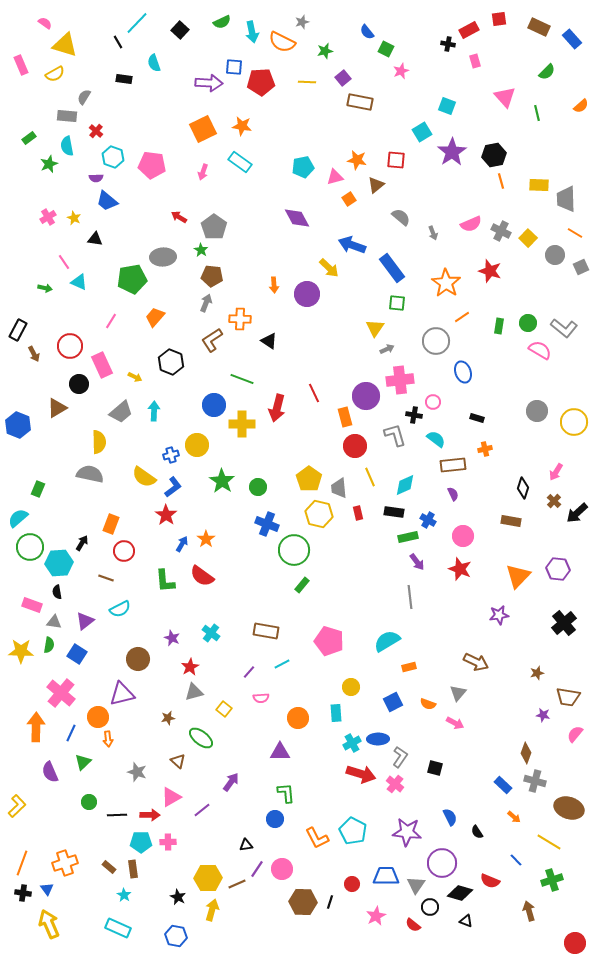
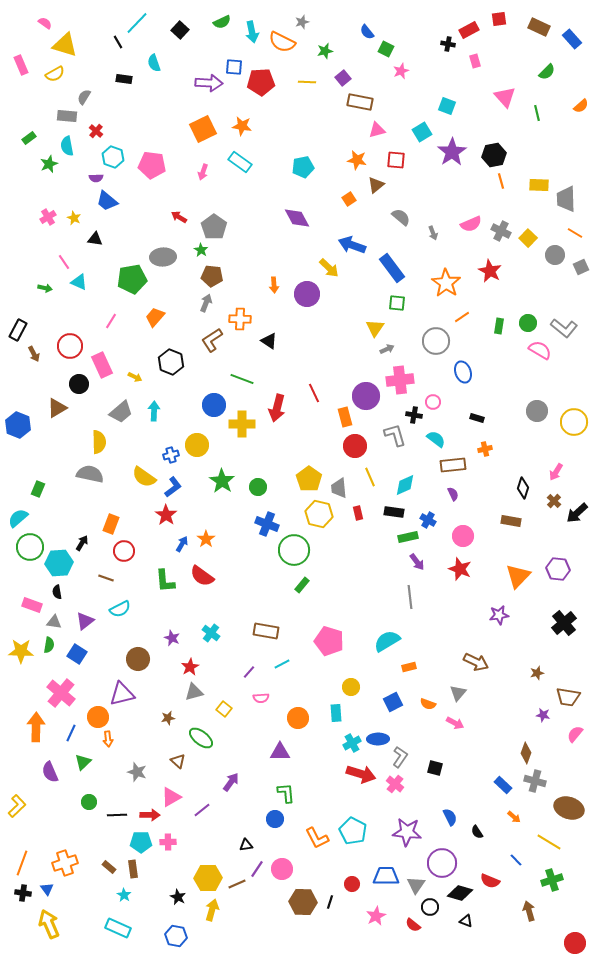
pink triangle at (335, 177): moved 42 px right, 47 px up
red star at (490, 271): rotated 10 degrees clockwise
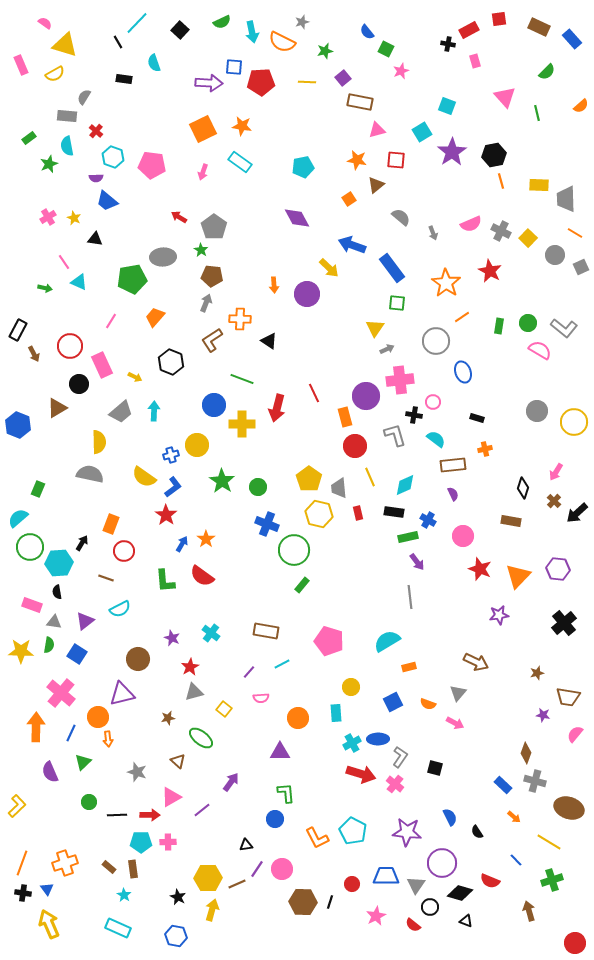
red star at (460, 569): moved 20 px right
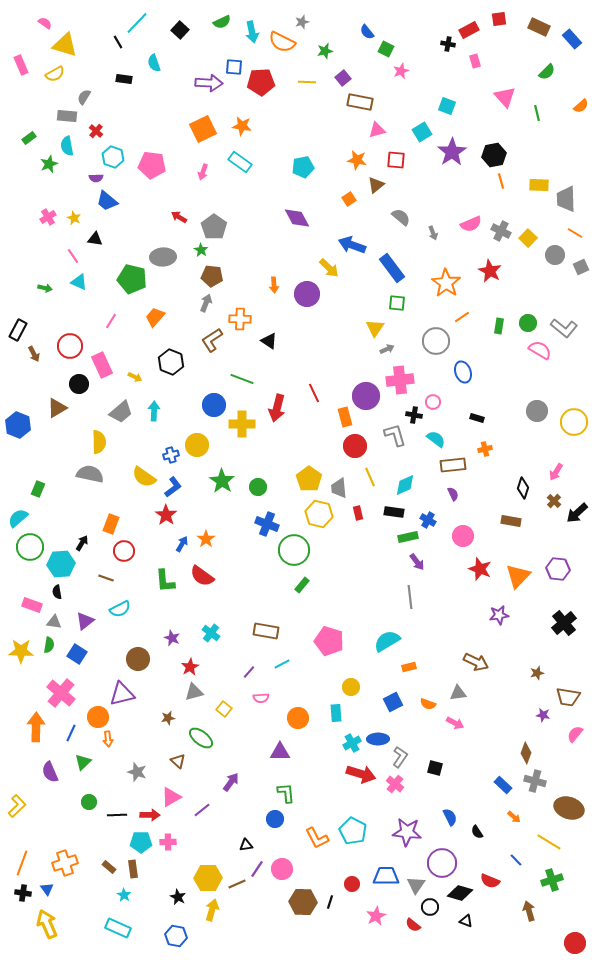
pink line at (64, 262): moved 9 px right, 6 px up
green pentagon at (132, 279): rotated 24 degrees clockwise
cyan hexagon at (59, 563): moved 2 px right, 1 px down
gray triangle at (458, 693): rotated 42 degrees clockwise
yellow arrow at (49, 924): moved 2 px left
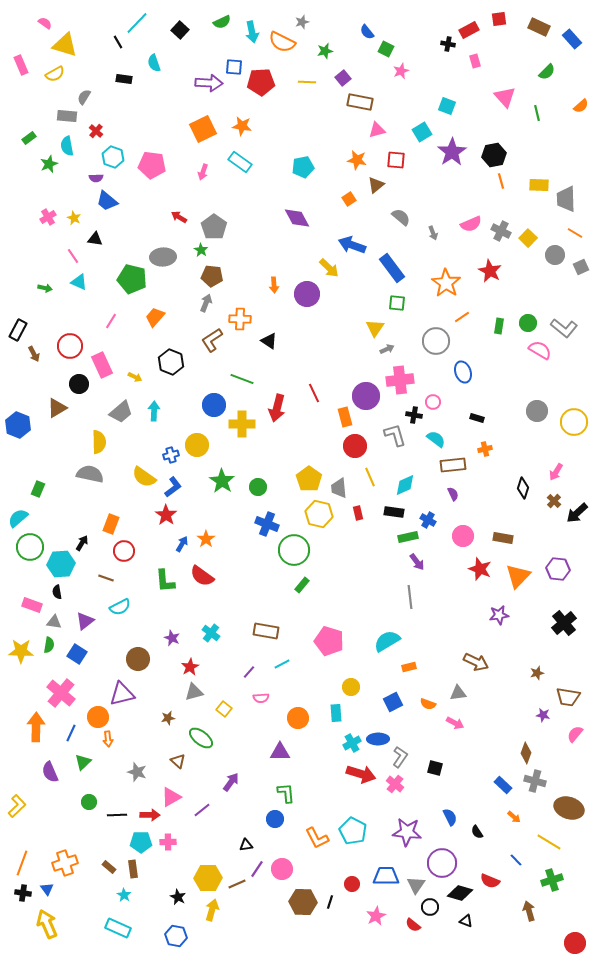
brown rectangle at (511, 521): moved 8 px left, 17 px down
cyan semicircle at (120, 609): moved 2 px up
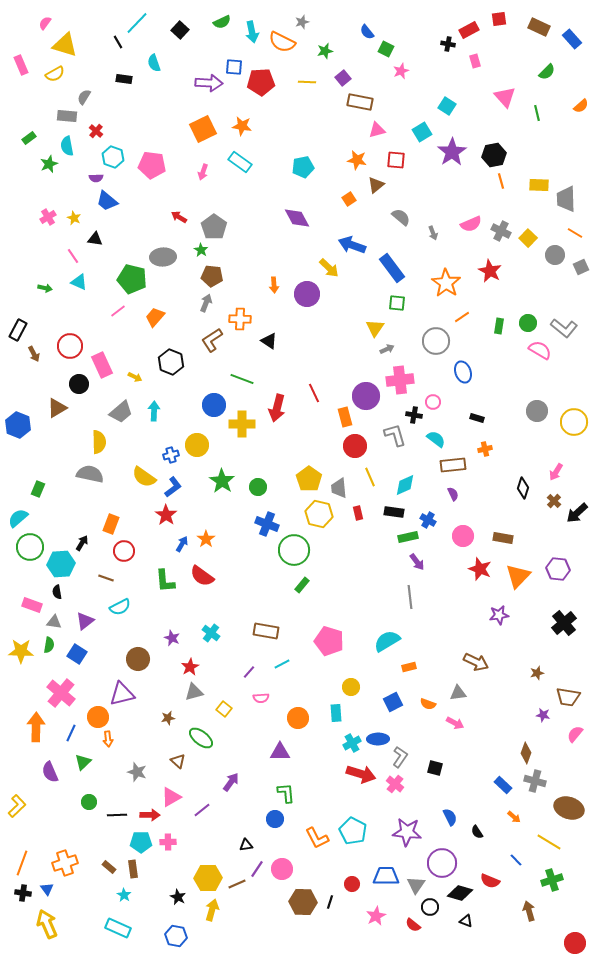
pink semicircle at (45, 23): rotated 88 degrees counterclockwise
cyan square at (447, 106): rotated 12 degrees clockwise
pink line at (111, 321): moved 7 px right, 10 px up; rotated 21 degrees clockwise
